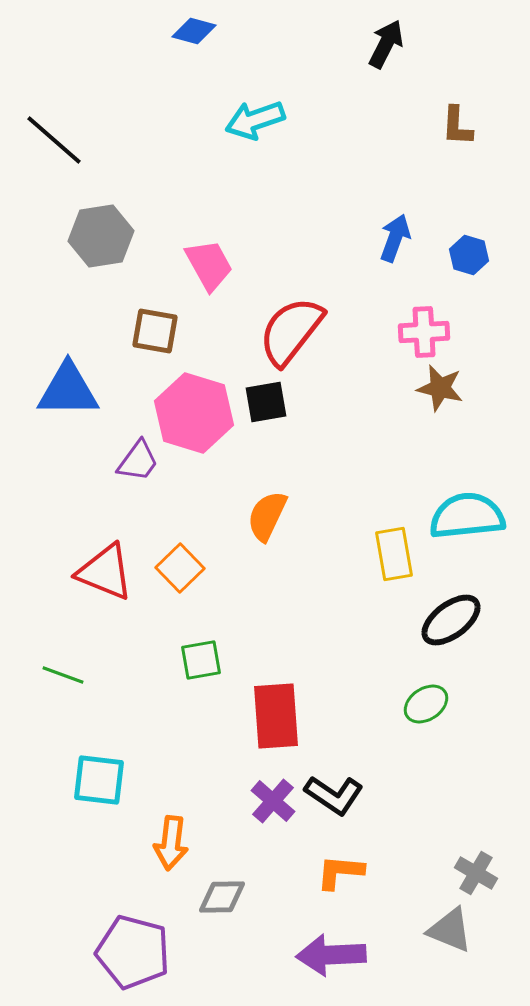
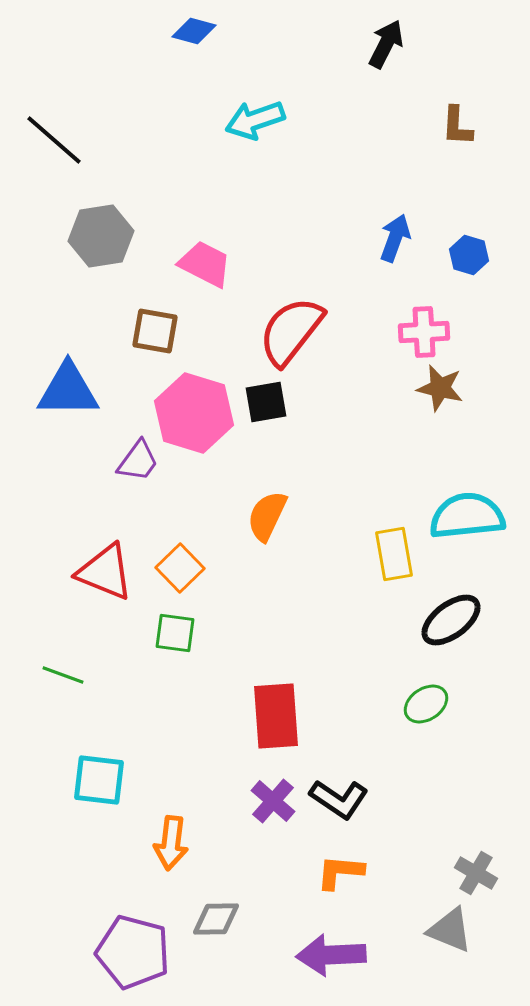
pink trapezoid: moved 4 px left, 1 px up; rotated 34 degrees counterclockwise
green square: moved 26 px left, 27 px up; rotated 18 degrees clockwise
black L-shape: moved 5 px right, 4 px down
gray diamond: moved 6 px left, 22 px down
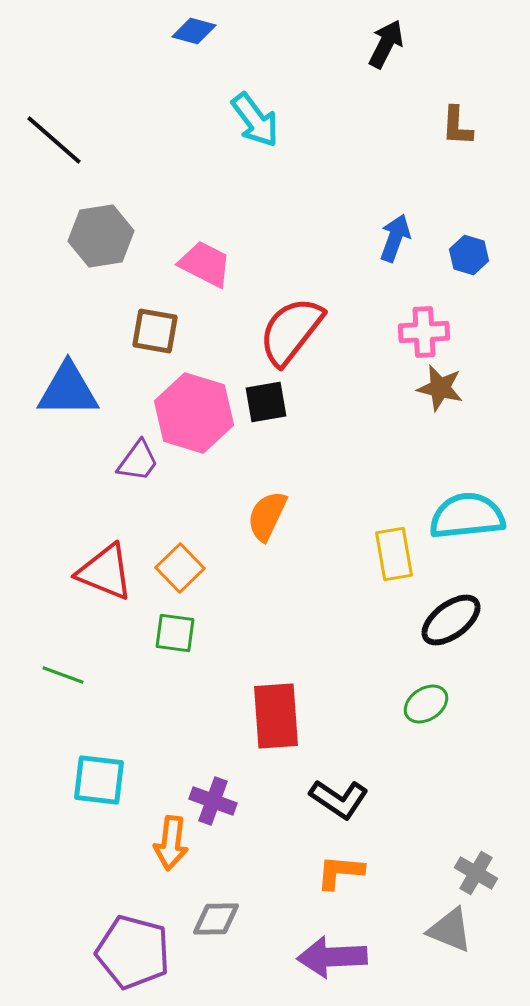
cyan arrow: rotated 108 degrees counterclockwise
purple cross: moved 60 px left; rotated 21 degrees counterclockwise
purple arrow: moved 1 px right, 2 px down
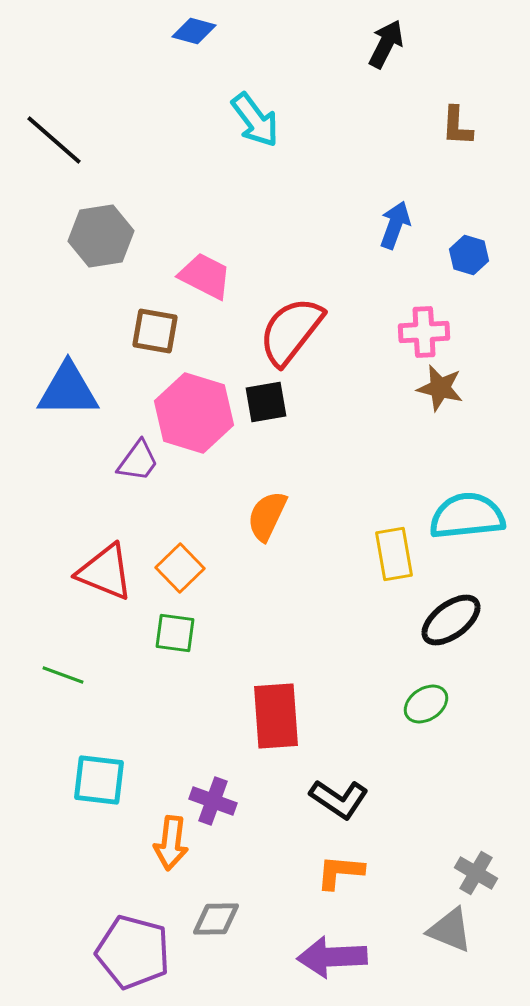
blue arrow: moved 13 px up
pink trapezoid: moved 12 px down
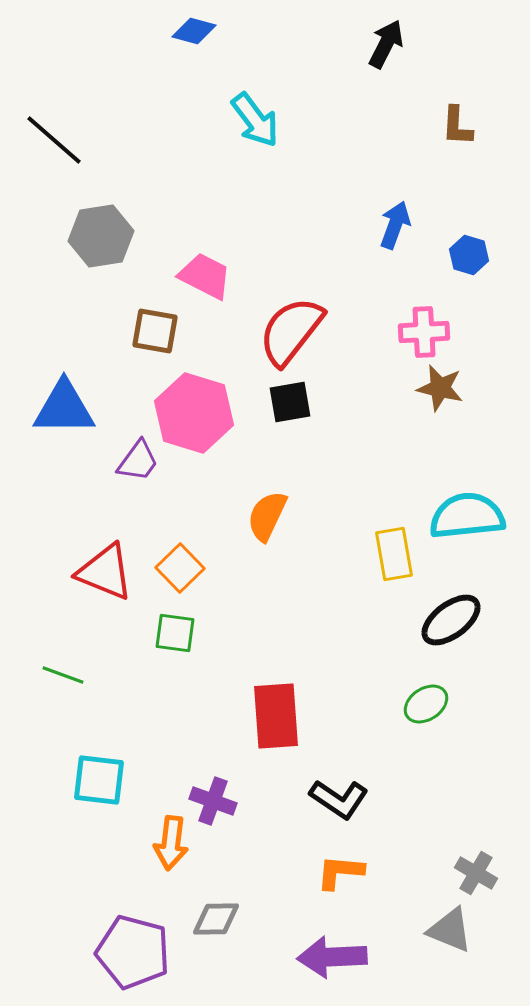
blue triangle: moved 4 px left, 18 px down
black square: moved 24 px right
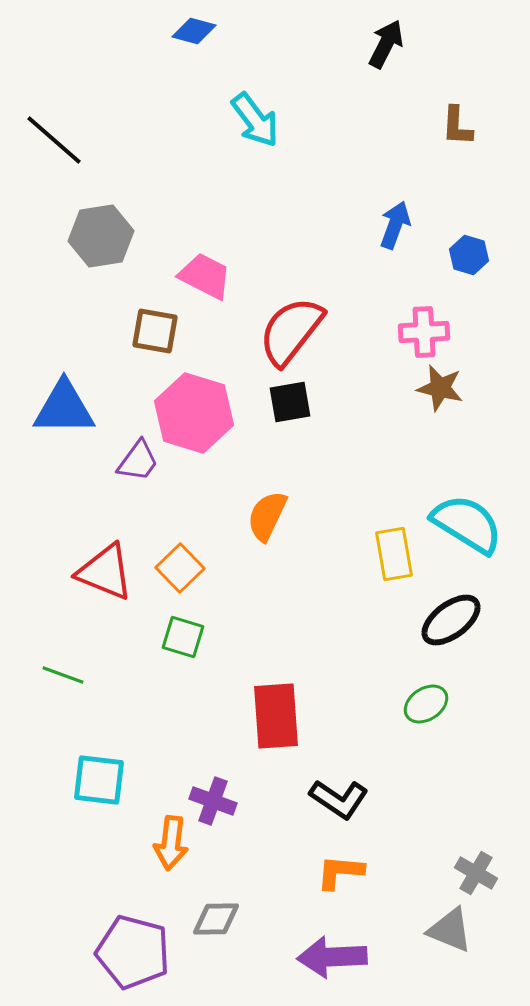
cyan semicircle: moved 8 px down; rotated 38 degrees clockwise
green square: moved 8 px right, 4 px down; rotated 9 degrees clockwise
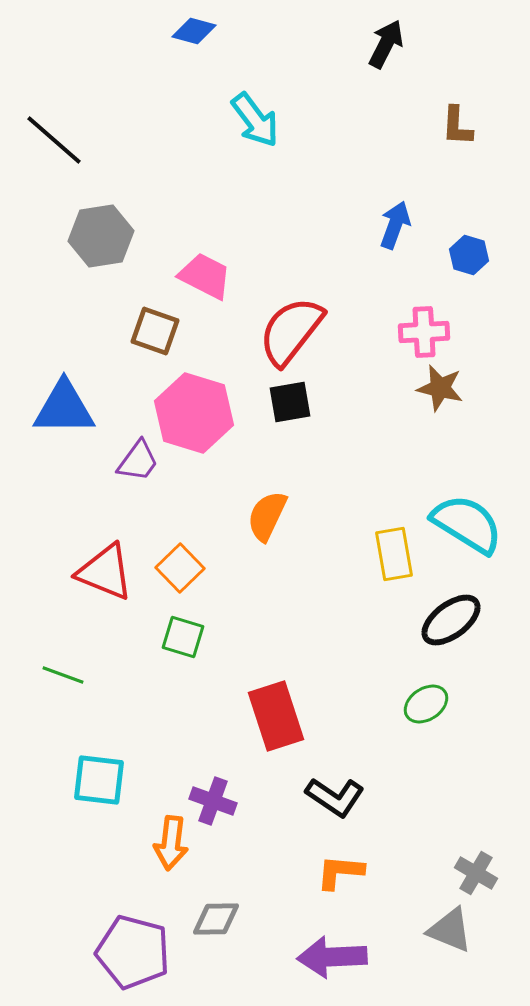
brown square: rotated 9 degrees clockwise
red rectangle: rotated 14 degrees counterclockwise
black L-shape: moved 4 px left, 2 px up
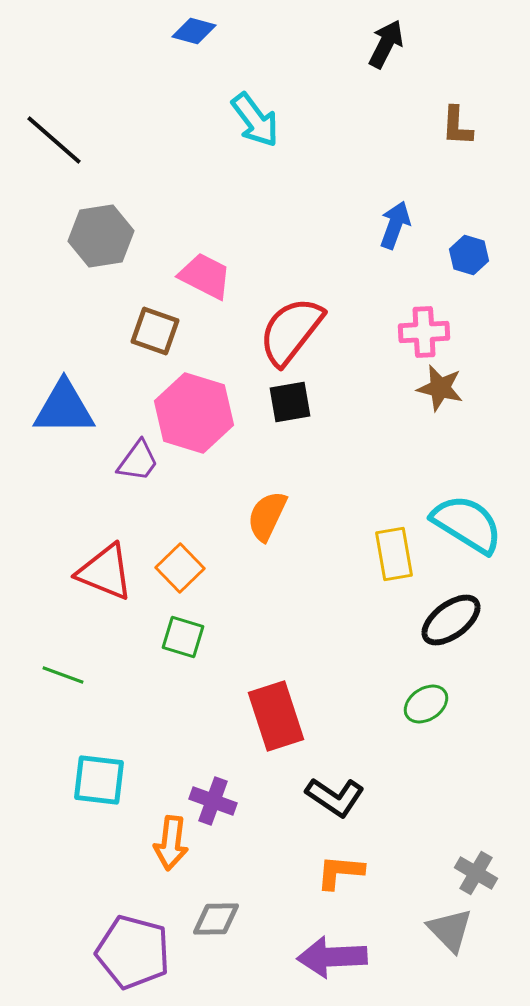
gray triangle: rotated 24 degrees clockwise
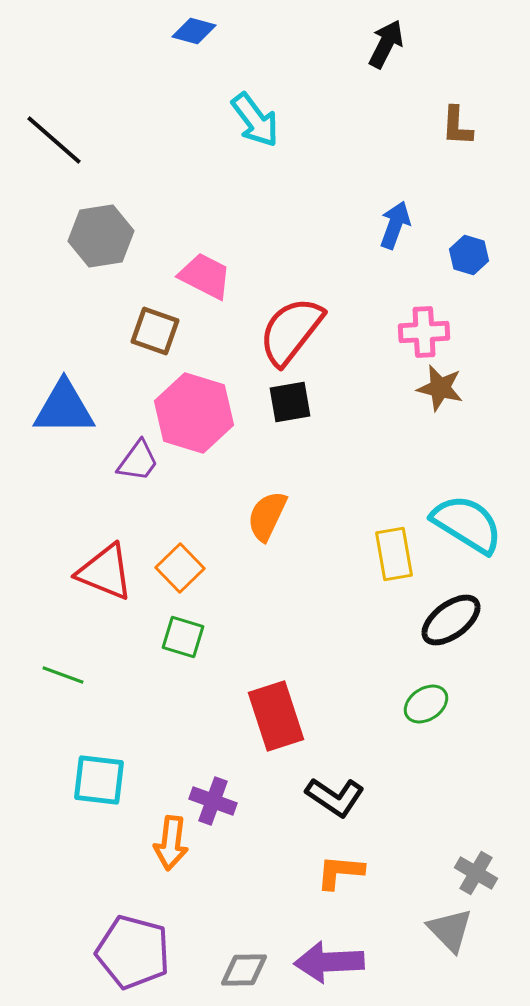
gray diamond: moved 28 px right, 51 px down
purple arrow: moved 3 px left, 5 px down
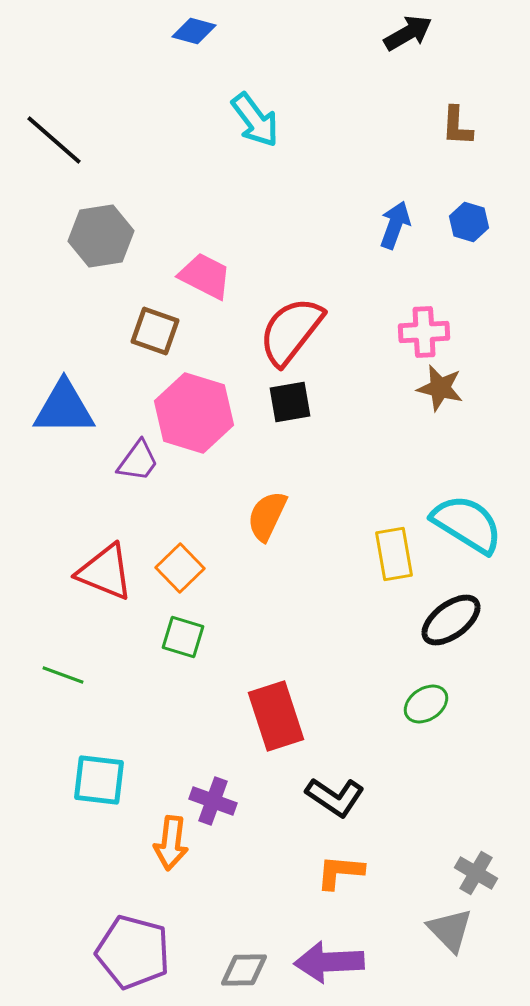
black arrow: moved 22 px right, 11 px up; rotated 33 degrees clockwise
blue hexagon: moved 33 px up
